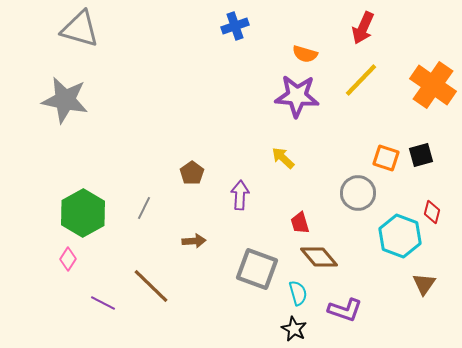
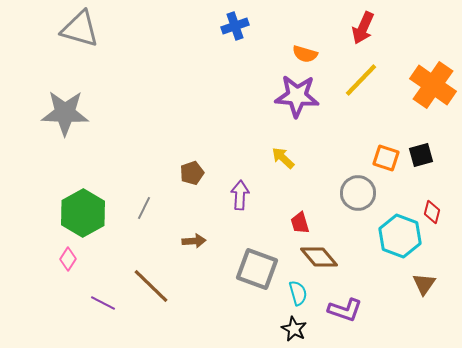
gray star: moved 13 px down; rotated 9 degrees counterclockwise
brown pentagon: rotated 15 degrees clockwise
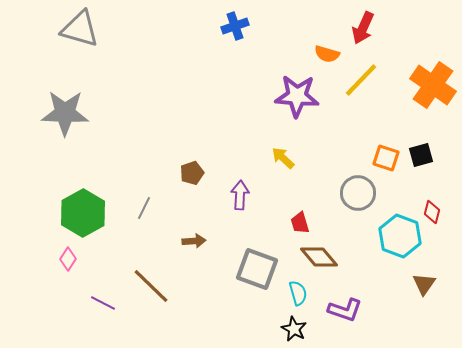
orange semicircle: moved 22 px right
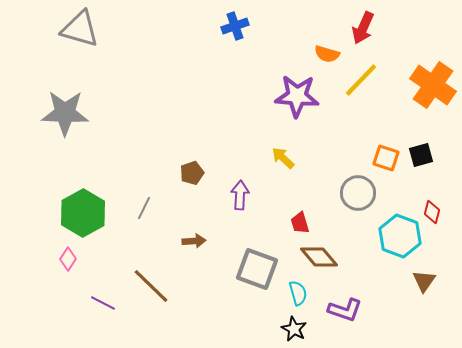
brown triangle: moved 3 px up
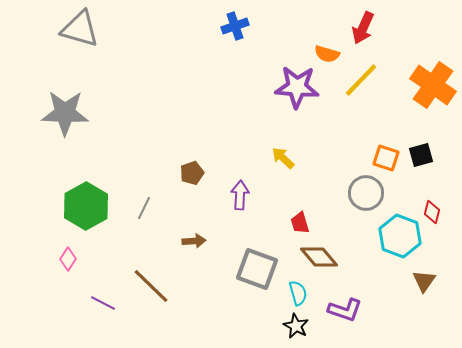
purple star: moved 9 px up
gray circle: moved 8 px right
green hexagon: moved 3 px right, 7 px up
black star: moved 2 px right, 3 px up
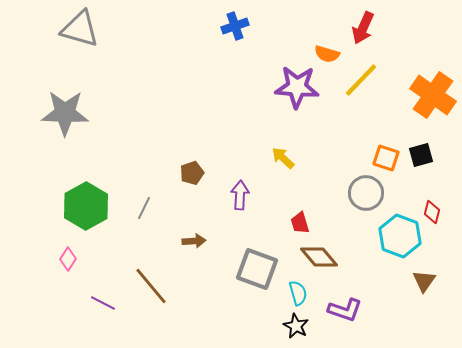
orange cross: moved 10 px down
brown line: rotated 6 degrees clockwise
